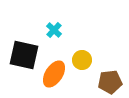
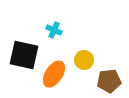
cyan cross: rotated 21 degrees counterclockwise
yellow circle: moved 2 px right
brown pentagon: moved 1 px left, 1 px up
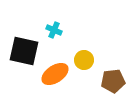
black square: moved 4 px up
orange ellipse: moved 1 px right; rotated 24 degrees clockwise
brown pentagon: moved 4 px right
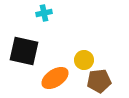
cyan cross: moved 10 px left, 17 px up; rotated 35 degrees counterclockwise
orange ellipse: moved 4 px down
brown pentagon: moved 14 px left
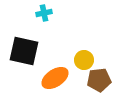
brown pentagon: moved 1 px up
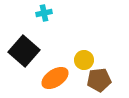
black square: rotated 28 degrees clockwise
